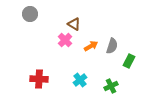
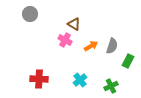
pink cross: rotated 16 degrees counterclockwise
green rectangle: moved 1 px left
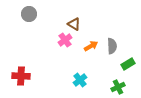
gray circle: moved 1 px left
pink cross: rotated 24 degrees clockwise
gray semicircle: rotated 21 degrees counterclockwise
green rectangle: moved 3 px down; rotated 32 degrees clockwise
red cross: moved 18 px left, 3 px up
green cross: moved 7 px right, 1 px down
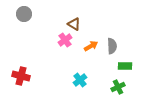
gray circle: moved 5 px left
green rectangle: moved 3 px left, 2 px down; rotated 32 degrees clockwise
red cross: rotated 12 degrees clockwise
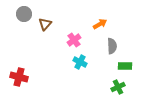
brown triangle: moved 29 px left; rotated 40 degrees clockwise
pink cross: moved 9 px right
orange arrow: moved 9 px right, 22 px up
red cross: moved 2 px left, 1 px down
cyan cross: moved 18 px up; rotated 24 degrees counterclockwise
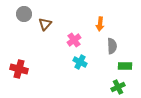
orange arrow: rotated 128 degrees clockwise
red cross: moved 8 px up
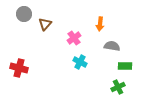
pink cross: moved 2 px up
gray semicircle: rotated 77 degrees counterclockwise
red cross: moved 1 px up
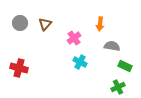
gray circle: moved 4 px left, 9 px down
green rectangle: rotated 24 degrees clockwise
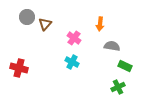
gray circle: moved 7 px right, 6 px up
pink cross: rotated 16 degrees counterclockwise
cyan cross: moved 8 px left
